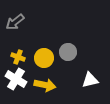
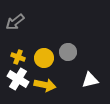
white cross: moved 2 px right
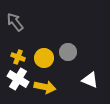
gray arrow: rotated 90 degrees clockwise
white triangle: rotated 36 degrees clockwise
yellow arrow: moved 2 px down
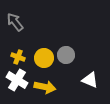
gray circle: moved 2 px left, 3 px down
white cross: moved 1 px left, 1 px down
